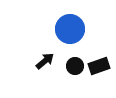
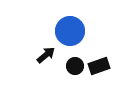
blue circle: moved 2 px down
black arrow: moved 1 px right, 6 px up
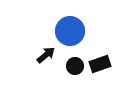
black rectangle: moved 1 px right, 2 px up
